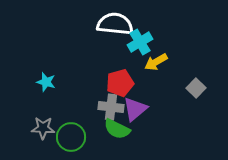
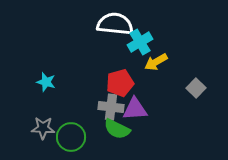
purple triangle: rotated 36 degrees clockwise
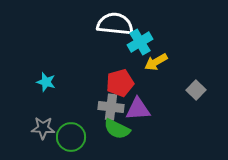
gray square: moved 2 px down
purple triangle: moved 3 px right
